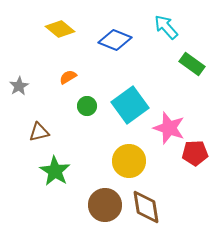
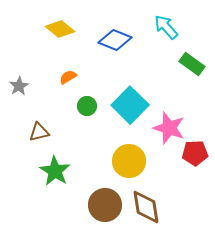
cyan square: rotated 9 degrees counterclockwise
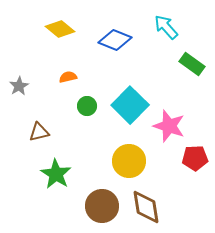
orange semicircle: rotated 18 degrees clockwise
pink star: moved 2 px up
red pentagon: moved 5 px down
green star: moved 1 px right, 3 px down
brown circle: moved 3 px left, 1 px down
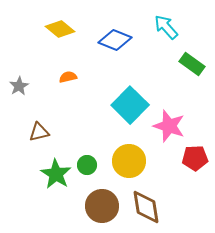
green circle: moved 59 px down
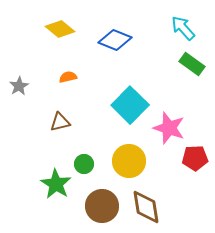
cyan arrow: moved 17 px right, 1 px down
pink star: moved 2 px down
brown triangle: moved 21 px right, 10 px up
green circle: moved 3 px left, 1 px up
green star: moved 10 px down
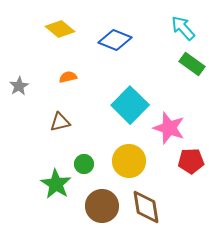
red pentagon: moved 4 px left, 3 px down
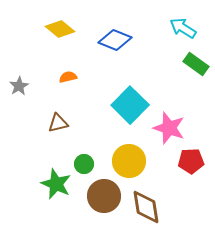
cyan arrow: rotated 16 degrees counterclockwise
green rectangle: moved 4 px right
brown triangle: moved 2 px left, 1 px down
green star: rotated 8 degrees counterclockwise
brown circle: moved 2 px right, 10 px up
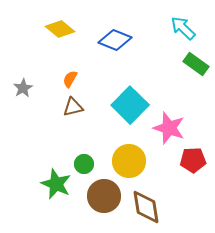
cyan arrow: rotated 12 degrees clockwise
orange semicircle: moved 2 px right, 2 px down; rotated 48 degrees counterclockwise
gray star: moved 4 px right, 2 px down
brown triangle: moved 15 px right, 16 px up
red pentagon: moved 2 px right, 1 px up
